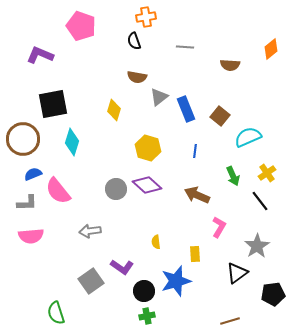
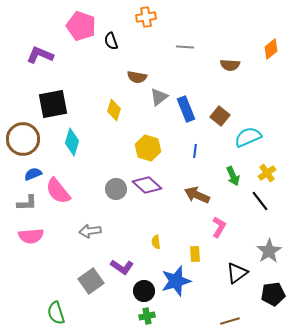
black semicircle at (134, 41): moved 23 px left
gray star at (257, 246): moved 12 px right, 5 px down
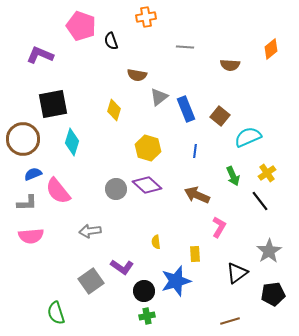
brown semicircle at (137, 77): moved 2 px up
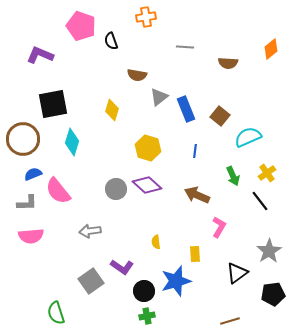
brown semicircle at (230, 65): moved 2 px left, 2 px up
yellow diamond at (114, 110): moved 2 px left
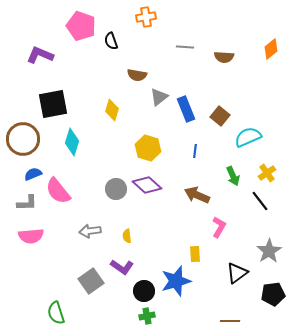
brown semicircle at (228, 63): moved 4 px left, 6 px up
yellow semicircle at (156, 242): moved 29 px left, 6 px up
brown line at (230, 321): rotated 18 degrees clockwise
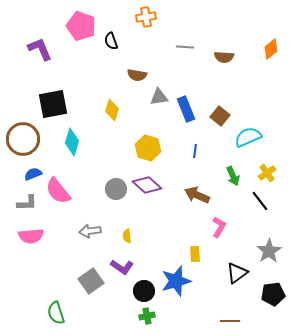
purple L-shape at (40, 55): moved 6 px up; rotated 44 degrees clockwise
gray triangle at (159, 97): rotated 30 degrees clockwise
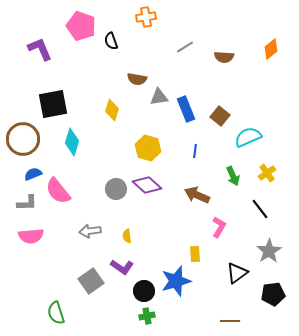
gray line at (185, 47): rotated 36 degrees counterclockwise
brown semicircle at (137, 75): moved 4 px down
black line at (260, 201): moved 8 px down
